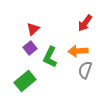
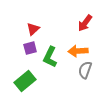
purple square: rotated 24 degrees clockwise
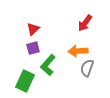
purple square: moved 3 px right
green L-shape: moved 2 px left, 8 px down; rotated 15 degrees clockwise
gray semicircle: moved 2 px right, 2 px up
green rectangle: rotated 25 degrees counterclockwise
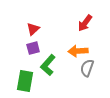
green rectangle: rotated 15 degrees counterclockwise
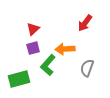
orange arrow: moved 13 px left, 2 px up
green rectangle: moved 6 px left, 2 px up; rotated 65 degrees clockwise
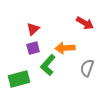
red arrow: rotated 96 degrees counterclockwise
orange arrow: moved 1 px up
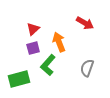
orange arrow: moved 6 px left, 6 px up; rotated 72 degrees clockwise
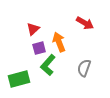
purple square: moved 6 px right
gray semicircle: moved 3 px left
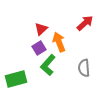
red arrow: rotated 72 degrees counterclockwise
red triangle: moved 8 px right
purple square: rotated 16 degrees counterclockwise
gray semicircle: rotated 24 degrees counterclockwise
green rectangle: moved 3 px left
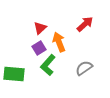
red arrow: moved 1 px down
red triangle: moved 1 px left, 1 px up
gray semicircle: rotated 60 degrees clockwise
green rectangle: moved 2 px left, 5 px up; rotated 20 degrees clockwise
